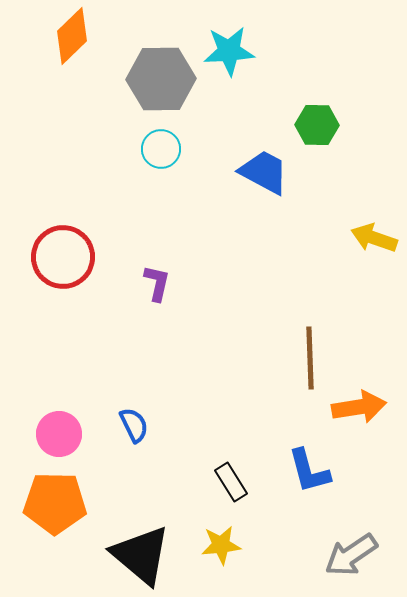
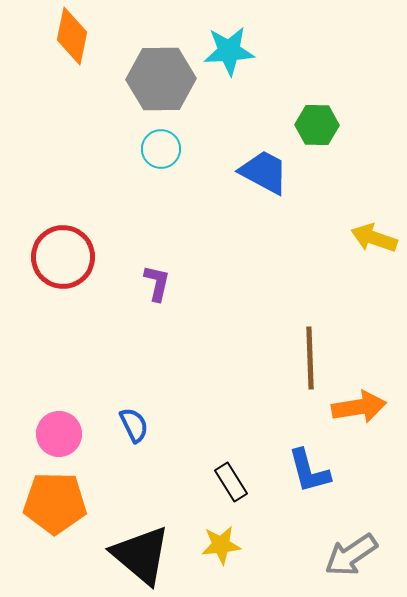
orange diamond: rotated 34 degrees counterclockwise
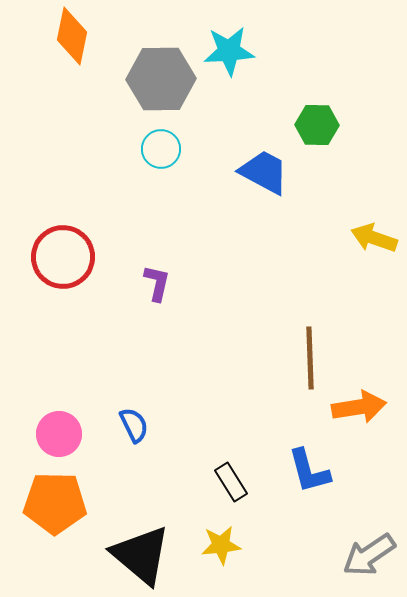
gray arrow: moved 18 px right
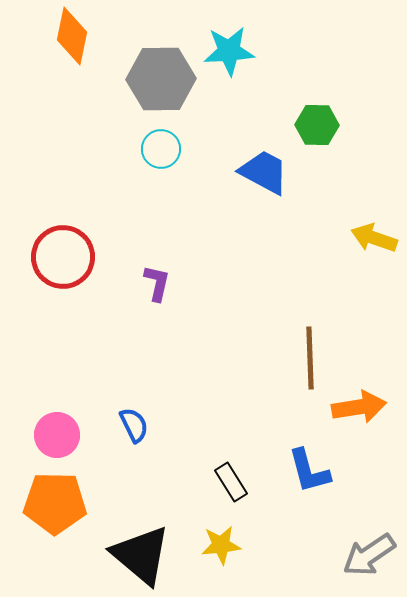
pink circle: moved 2 px left, 1 px down
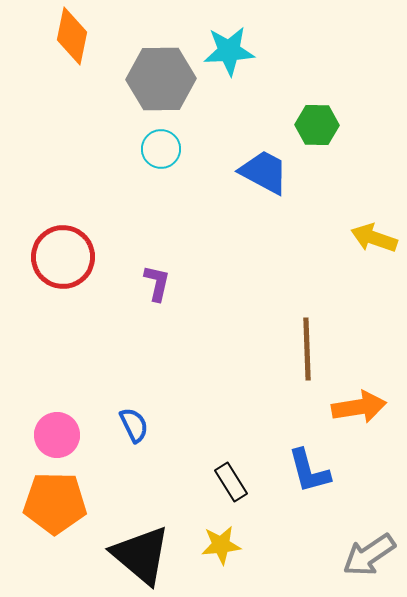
brown line: moved 3 px left, 9 px up
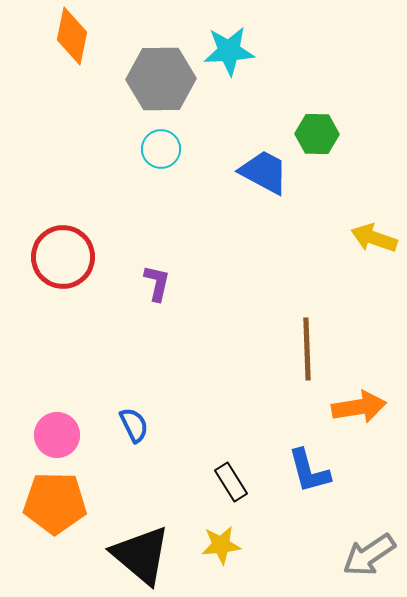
green hexagon: moved 9 px down
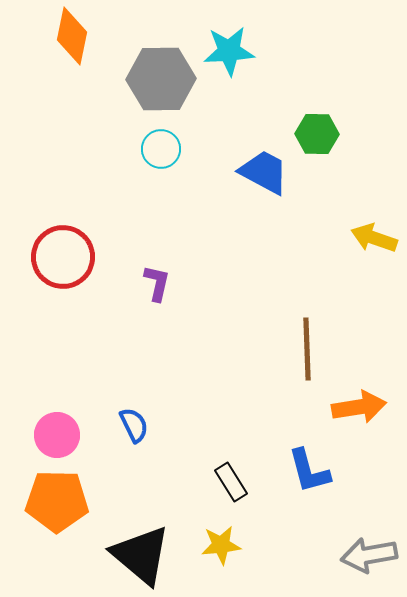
orange pentagon: moved 2 px right, 2 px up
gray arrow: rotated 24 degrees clockwise
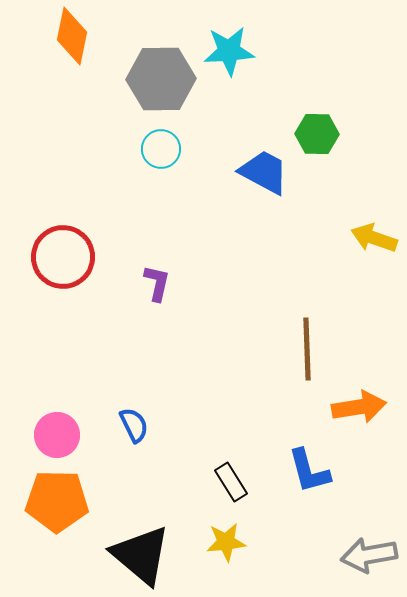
yellow star: moved 5 px right, 3 px up
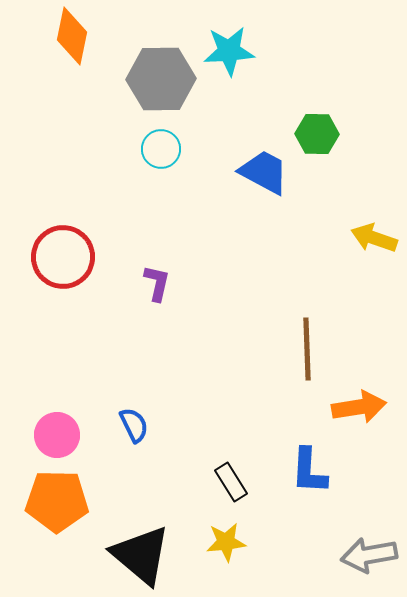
blue L-shape: rotated 18 degrees clockwise
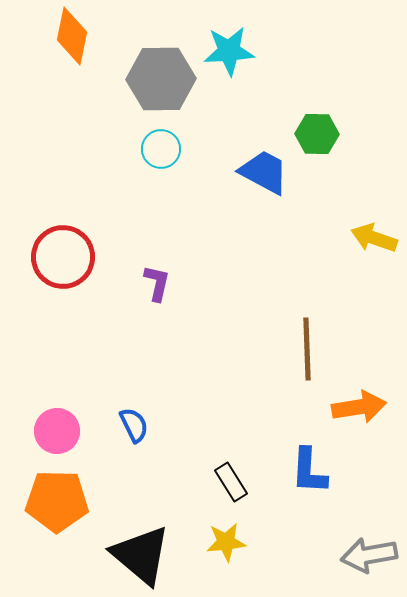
pink circle: moved 4 px up
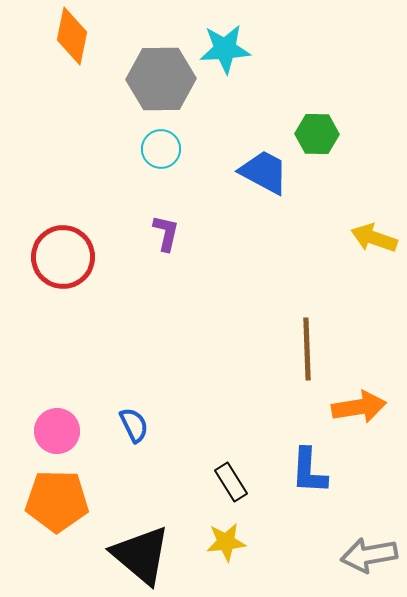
cyan star: moved 4 px left, 2 px up
purple L-shape: moved 9 px right, 50 px up
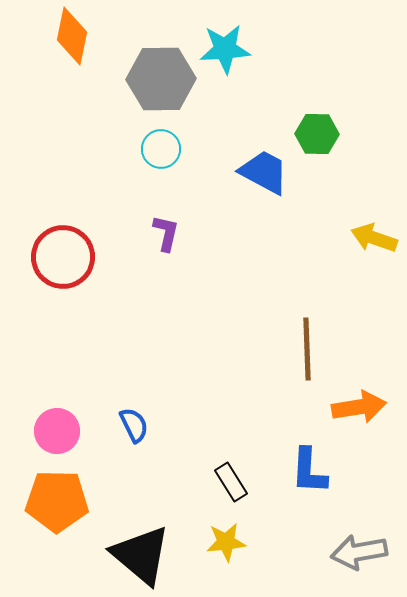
gray arrow: moved 10 px left, 3 px up
